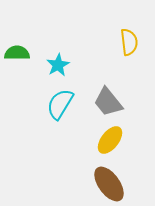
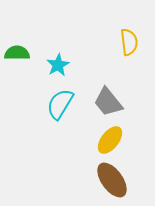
brown ellipse: moved 3 px right, 4 px up
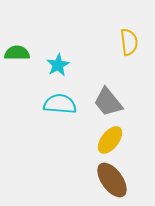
cyan semicircle: rotated 64 degrees clockwise
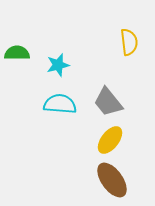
cyan star: rotated 15 degrees clockwise
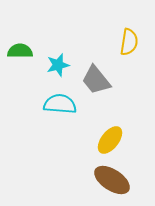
yellow semicircle: rotated 16 degrees clockwise
green semicircle: moved 3 px right, 2 px up
gray trapezoid: moved 12 px left, 22 px up
brown ellipse: rotated 21 degrees counterclockwise
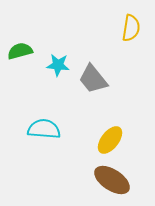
yellow semicircle: moved 2 px right, 14 px up
green semicircle: rotated 15 degrees counterclockwise
cyan star: rotated 20 degrees clockwise
gray trapezoid: moved 3 px left, 1 px up
cyan semicircle: moved 16 px left, 25 px down
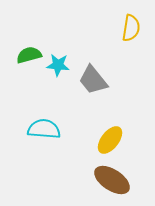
green semicircle: moved 9 px right, 4 px down
gray trapezoid: moved 1 px down
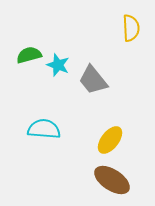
yellow semicircle: rotated 12 degrees counterclockwise
cyan star: rotated 15 degrees clockwise
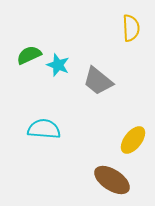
green semicircle: rotated 10 degrees counterclockwise
gray trapezoid: moved 5 px right, 1 px down; rotated 12 degrees counterclockwise
yellow ellipse: moved 23 px right
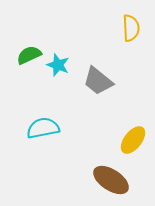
cyan semicircle: moved 1 px left, 1 px up; rotated 16 degrees counterclockwise
brown ellipse: moved 1 px left
